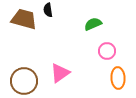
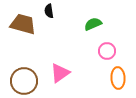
black semicircle: moved 1 px right, 1 px down
brown trapezoid: moved 1 px left, 5 px down
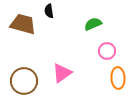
pink triangle: moved 2 px right
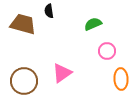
orange ellipse: moved 3 px right, 1 px down
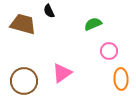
black semicircle: rotated 16 degrees counterclockwise
pink circle: moved 2 px right
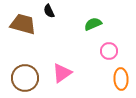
brown circle: moved 1 px right, 3 px up
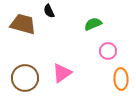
pink circle: moved 1 px left
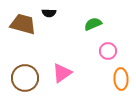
black semicircle: moved 2 px down; rotated 64 degrees counterclockwise
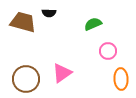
brown trapezoid: moved 2 px up
brown circle: moved 1 px right, 1 px down
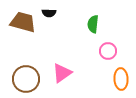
green semicircle: rotated 60 degrees counterclockwise
